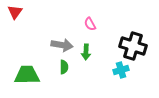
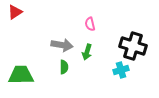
red triangle: rotated 21 degrees clockwise
pink semicircle: rotated 16 degrees clockwise
green arrow: moved 1 px right; rotated 14 degrees clockwise
green trapezoid: moved 6 px left
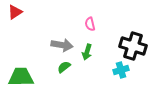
green semicircle: rotated 128 degrees counterclockwise
green trapezoid: moved 2 px down
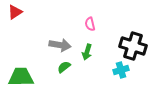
gray arrow: moved 2 px left
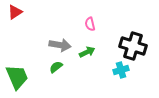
green arrow: rotated 133 degrees counterclockwise
green semicircle: moved 8 px left
green trapezoid: moved 4 px left; rotated 68 degrees clockwise
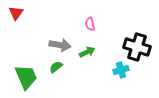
red triangle: moved 1 px right, 1 px down; rotated 21 degrees counterclockwise
black cross: moved 4 px right, 1 px down
green trapezoid: moved 9 px right
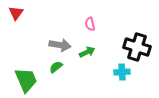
cyan cross: moved 1 px right, 2 px down; rotated 14 degrees clockwise
green trapezoid: moved 3 px down
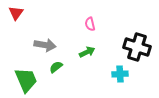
gray arrow: moved 15 px left
cyan cross: moved 2 px left, 2 px down
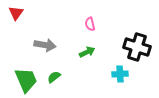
green semicircle: moved 2 px left, 10 px down
